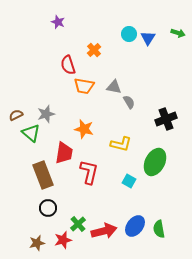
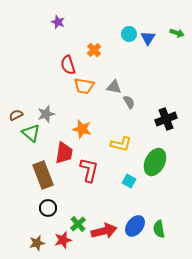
green arrow: moved 1 px left
orange star: moved 2 px left
red L-shape: moved 2 px up
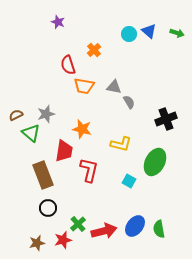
blue triangle: moved 1 px right, 7 px up; rotated 21 degrees counterclockwise
red trapezoid: moved 2 px up
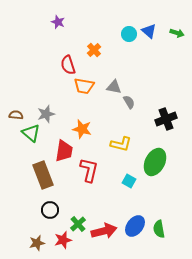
brown semicircle: rotated 32 degrees clockwise
black circle: moved 2 px right, 2 px down
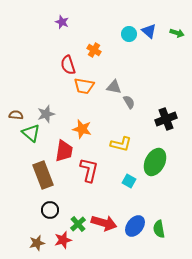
purple star: moved 4 px right
orange cross: rotated 16 degrees counterclockwise
red arrow: moved 8 px up; rotated 30 degrees clockwise
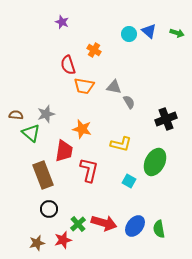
black circle: moved 1 px left, 1 px up
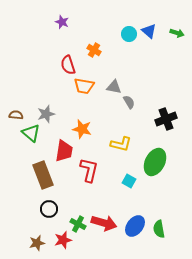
green cross: rotated 21 degrees counterclockwise
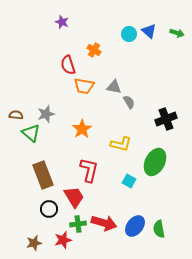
orange star: rotated 24 degrees clockwise
red trapezoid: moved 10 px right, 46 px down; rotated 40 degrees counterclockwise
green cross: rotated 35 degrees counterclockwise
brown star: moved 3 px left
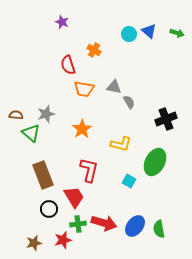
orange trapezoid: moved 3 px down
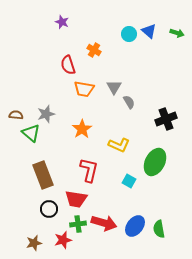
gray triangle: rotated 49 degrees clockwise
yellow L-shape: moved 2 px left, 1 px down; rotated 10 degrees clockwise
red trapezoid: moved 2 px right, 2 px down; rotated 130 degrees clockwise
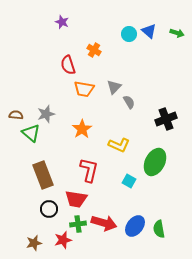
gray triangle: rotated 14 degrees clockwise
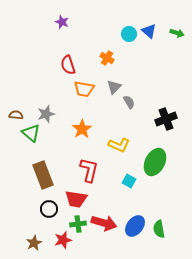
orange cross: moved 13 px right, 8 px down
brown star: rotated 14 degrees counterclockwise
